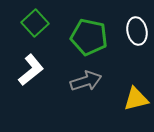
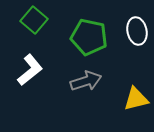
green square: moved 1 px left, 3 px up; rotated 8 degrees counterclockwise
white L-shape: moved 1 px left
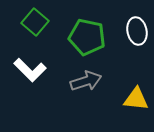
green square: moved 1 px right, 2 px down
green pentagon: moved 2 px left
white L-shape: rotated 84 degrees clockwise
yellow triangle: rotated 20 degrees clockwise
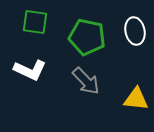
green square: rotated 32 degrees counterclockwise
white ellipse: moved 2 px left
white L-shape: rotated 20 degrees counterclockwise
gray arrow: rotated 64 degrees clockwise
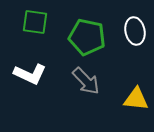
white L-shape: moved 4 px down
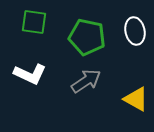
green square: moved 1 px left
gray arrow: rotated 80 degrees counterclockwise
yellow triangle: rotated 24 degrees clockwise
